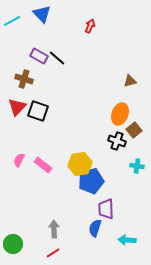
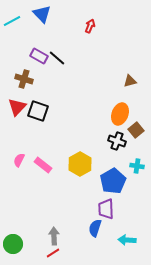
brown square: moved 2 px right
yellow hexagon: rotated 20 degrees counterclockwise
blue pentagon: moved 22 px right; rotated 15 degrees counterclockwise
gray arrow: moved 7 px down
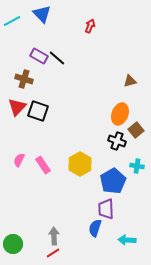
pink rectangle: rotated 18 degrees clockwise
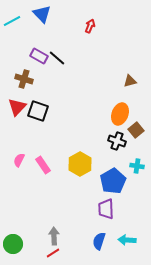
blue semicircle: moved 4 px right, 13 px down
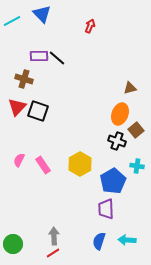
purple rectangle: rotated 30 degrees counterclockwise
brown triangle: moved 7 px down
